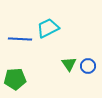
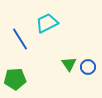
cyan trapezoid: moved 1 px left, 5 px up
blue line: rotated 55 degrees clockwise
blue circle: moved 1 px down
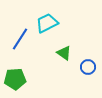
blue line: rotated 65 degrees clockwise
green triangle: moved 5 px left, 11 px up; rotated 21 degrees counterclockwise
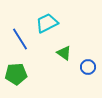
blue line: rotated 65 degrees counterclockwise
green pentagon: moved 1 px right, 5 px up
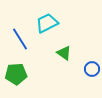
blue circle: moved 4 px right, 2 px down
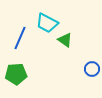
cyan trapezoid: rotated 125 degrees counterclockwise
blue line: moved 1 px up; rotated 55 degrees clockwise
green triangle: moved 1 px right, 13 px up
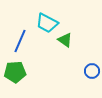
blue line: moved 3 px down
blue circle: moved 2 px down
green pentagon: moved 1 px left, 2 px up
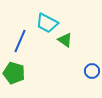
green pentagon: moved 1 px left, 1 px down; rotated 20 degrees clockwise
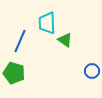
cyan trapezoid: rotated 60 degrees clockwise
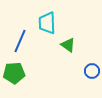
green triangle: moved 3 px right, 5 px down
green pentagon: rotated 20 degrees counterclockwise
